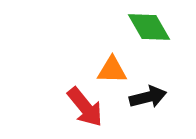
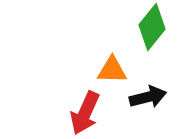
green diamond: moved 3 px right; rotated 69 degrees clockwise
red arrow: moved 6 px down; rotated 63 degrees clockwise
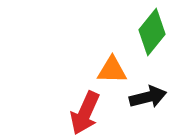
green diamond: moved 5 px down
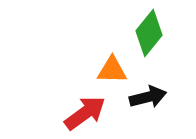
green diamond: moved 3 px left, 1 px down
red arrow: rotated 150 degrees counterclockwise
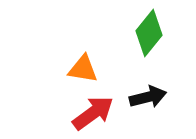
orange triangle: moved 29 px left, 1 px up; rotated 8 degrees clockwise
red arrow: moved 8 px right
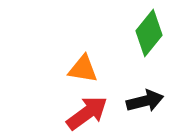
black arrow: moved 3 px left, 4 px down
red arrow: moved 6 px left
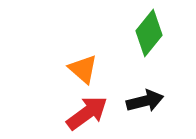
orange triangle: rotated 32 degrees clockwise
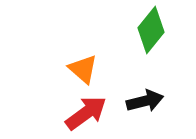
green diamond: moved 2 px right, 3 px up
red arrow: moved 1 px left
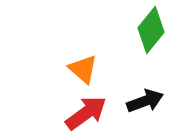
black arrow: rotated 6 degrees counterclockwise
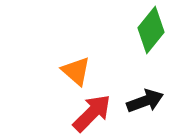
orange triangle: moved 7 px left, 2 px down
red arrow: moved 6 px right; rotated 9 degrees counterclockwise
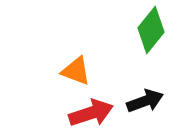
orange triangle: rotated 20 degrees counterclockwise
red arrow: moved 1 px left; rotated 27 degrees clockwise
